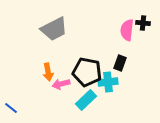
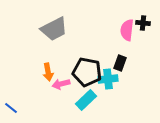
cyan cross: moved 3 px up
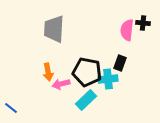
gray trapezoid: rotated 120 degrees clockwise
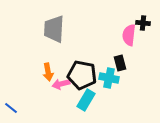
pink semicircle: moved 2 px right, 5 px down
black rectangle: rotated 35 degrees counterclockwise
black pentagon: moved 5 px left, 3 px down
cyan cross: moved 1 px right, 1 px up; rotated 18 degrees clockwise
cyan rectangle: rotated 15 degrees counterclockwise
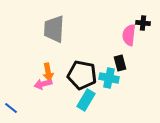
pink arrow: moved 18 px left
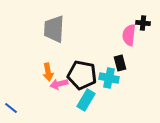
pink arrow: moved 16 px right
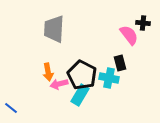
pink semicircle: rotated 135 degrees clockwise
black pentagon: rotated 16 degrees clockwise
cyan rectangle: moved 6 px left, 5 px up
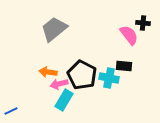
gray trapezoid: rotated 48 degrees clockwise
black rectangle: moved 4 px right, 3 px down; rotated 70 degrees counterclockwise
orange arrow: rotated 108 degrees clockwise
cyan rectangle: moved 16 px left, 5 px down
blue line: moved 3 px down; rotated 64 degrees counterclockwise
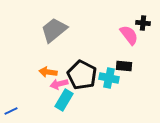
gray trapezoid: moved 1 px down
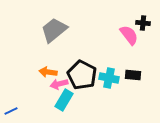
black rectangle: moved 9 px right, 9 px down
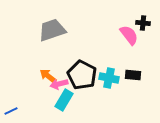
gray trapezoid: moved 2 px left; rotated 20 degrees clockwise
orange arrow: moved 4 px down; rotated 30 degrees clockwise
